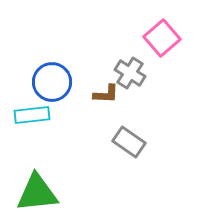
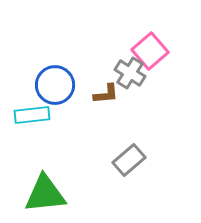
pink square: moved 12 px left, 13 px down
blue circle: moved 3 px right, 3 px down
brown L-shape: rotated 8 degrees counterclockwise
gray rectangle: moved 18 px down; rotated 76 degrees counterclockwise
green triangle: moved 8 px right, 1 px down
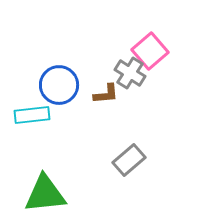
blue circle: moved 4 px right
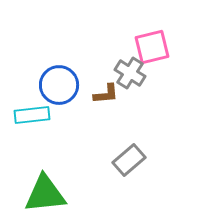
pink square: moved 2 px right, 4 px up; rotated 27 degrees clockwise
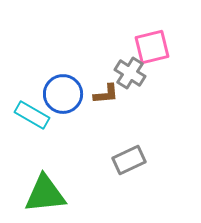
blue circle: moved 4 px right, 9 px down
cyan rectangle: rotated 36 degrees clockwise
gray rectangle: rotated 16 degrees clockwise
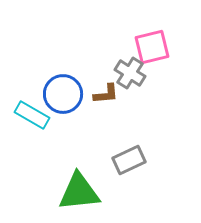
green triangle: moved 34 px right, 2 px up
